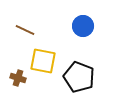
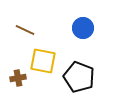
blue circle: moved 2 px down
brown cross: rotated 28 degrees counterclockwise
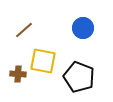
brown line: moved 1 px left; rotated 66 degrees counterclockwise
brown cross: moved 4 px up; rotated 14 degrees clockwise
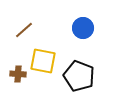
black pentagon: moved 1 px up
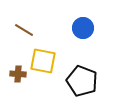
brown line: rotated 72 degrees clockwise
black pentagon: moved 3 px right, 5 px down
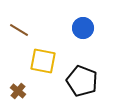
brown line: moved 5 px left
brown cross: moved 17 px down; rotated 35 degrees clockwise
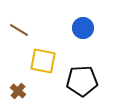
black pentagon: rotated 24 degrees counterclockwise
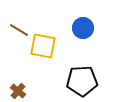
yellow square: moved 15 px up
